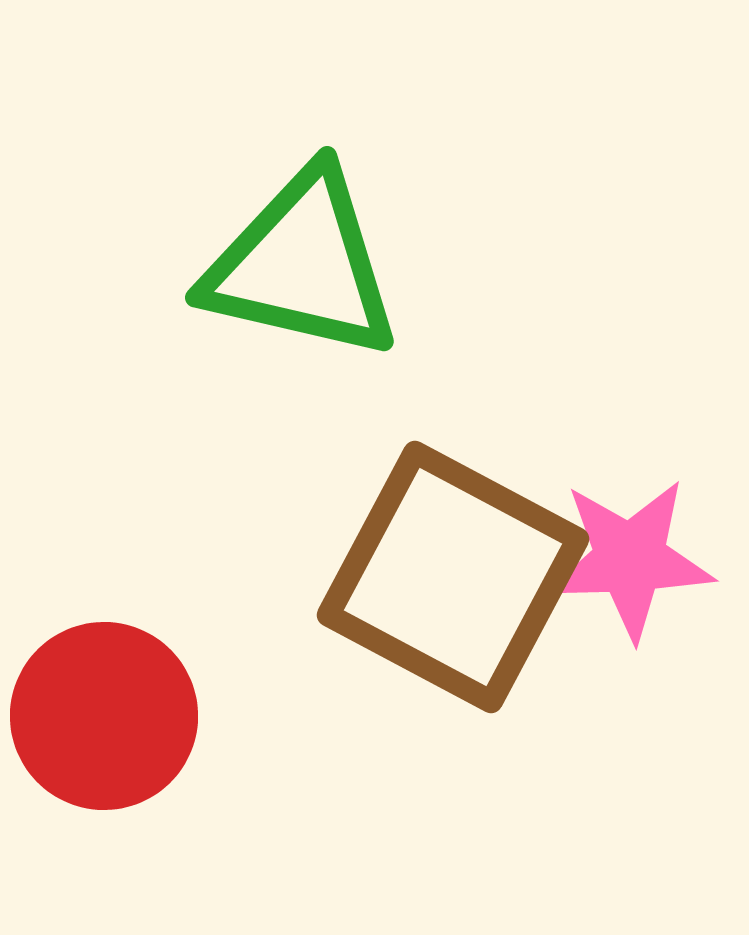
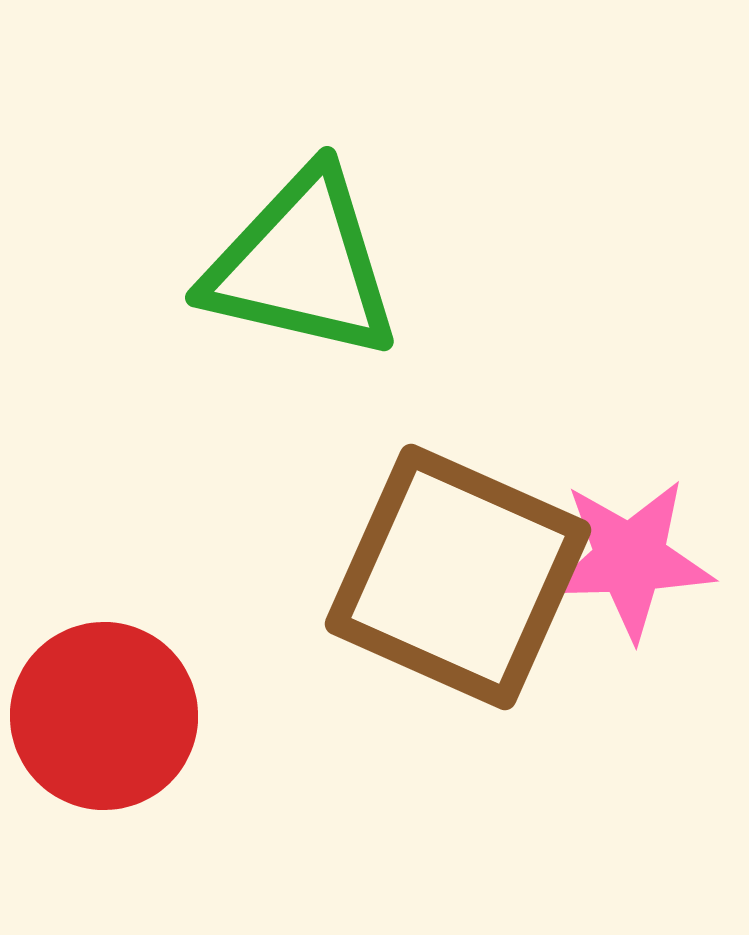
brown square: moved 5 px right; rotated 4 degrees counterclockwise
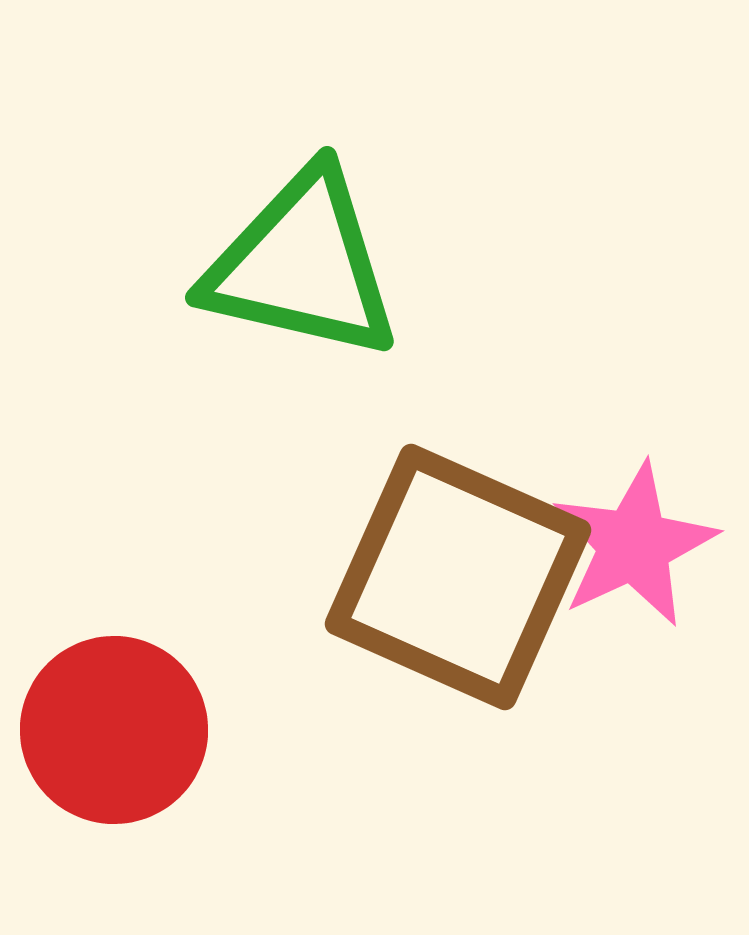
pink star: moved 4 px right, 14 px up; rotated 23 degrees counterclockwise
red circle: moved 10 px right, 14 px down
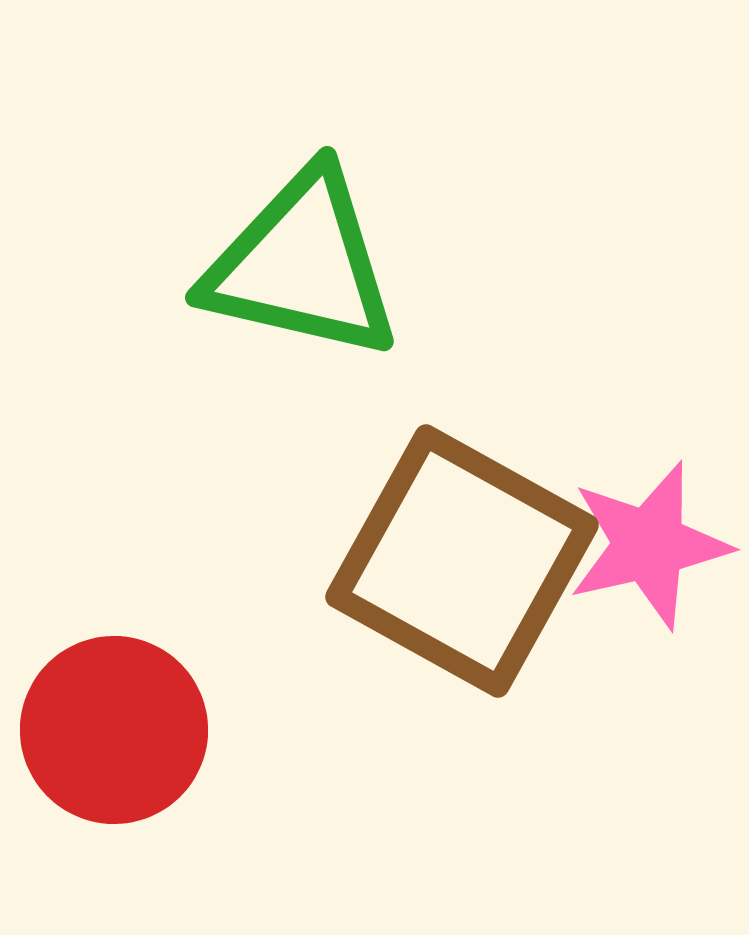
pink star: moved 15 px right; rotated 12 degrees clockwise
brown square: moved 4 px right, 16 px up; rotated 5 degrees clockwise
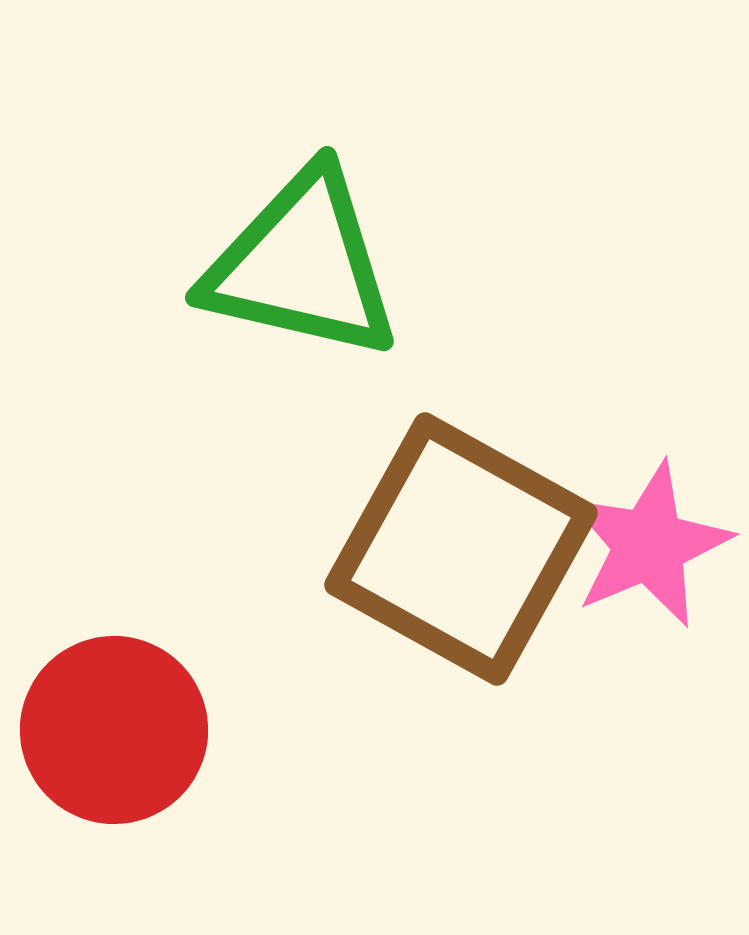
pink star: rotated 10 degrees counterclockwise
brown square: moved 1 px left, 12 px up
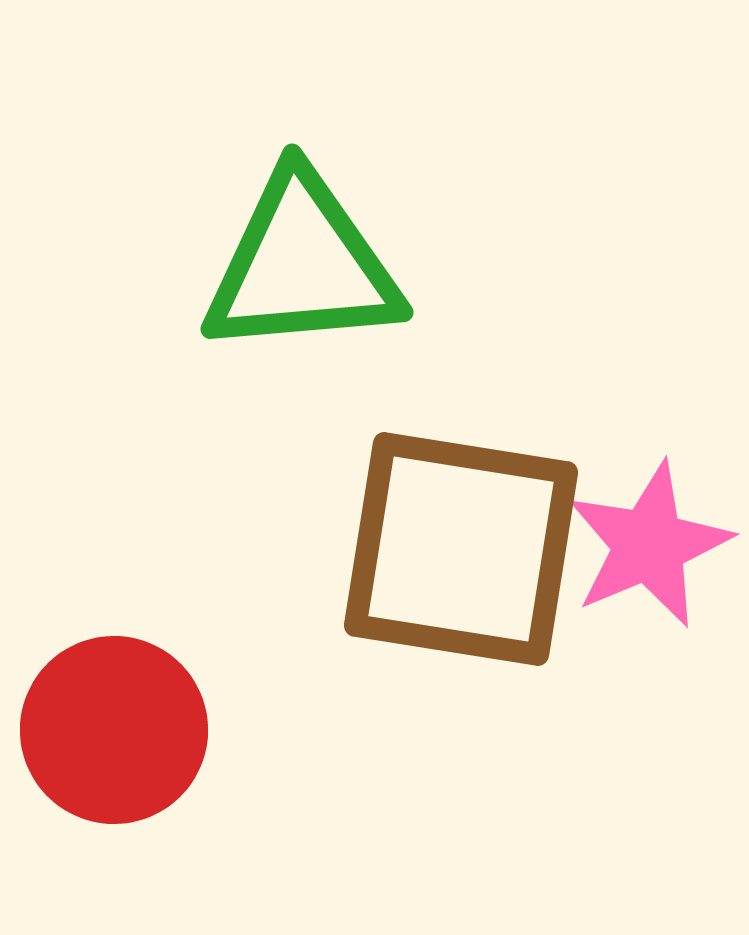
green triangle: rotated 18 degrees counterclockwise
brown square: rotated 20 degrees counterclockwise
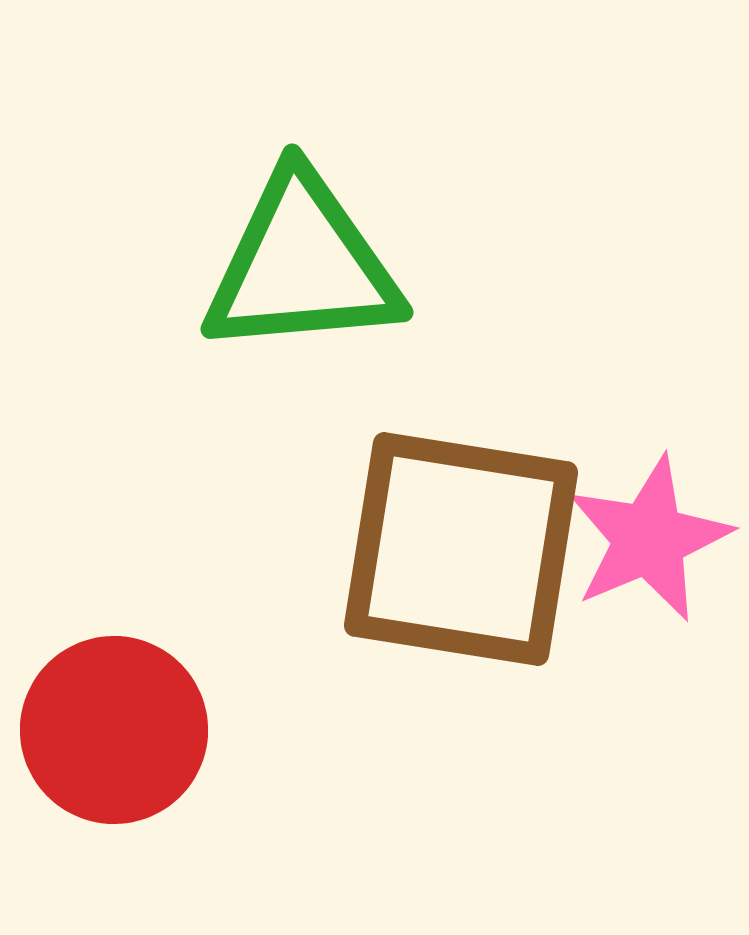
pink star: moved 6 px up
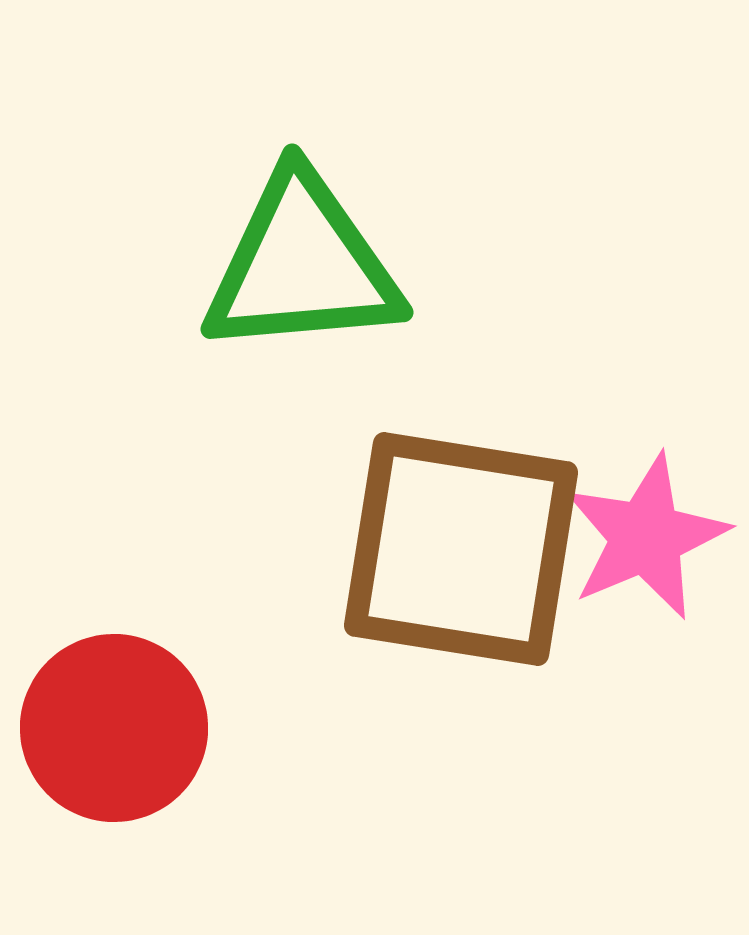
pink star: moved 3 px left, 2 px up
red circle: moved 2 px up
